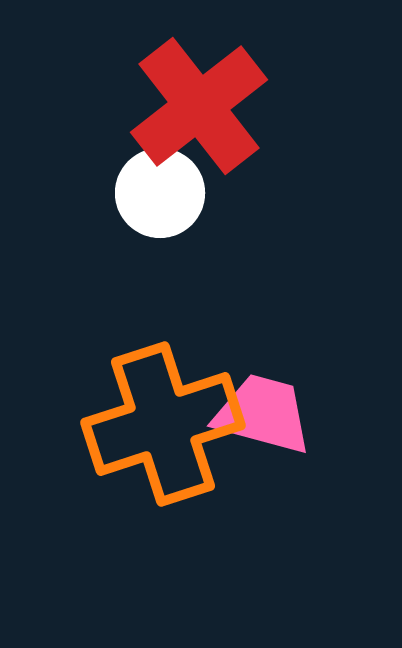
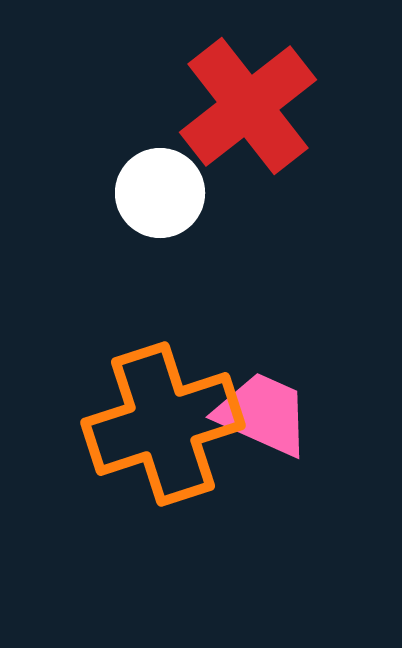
red cross: moved 49 px right
pink trapezoid: rotated 9 degrees clockwise
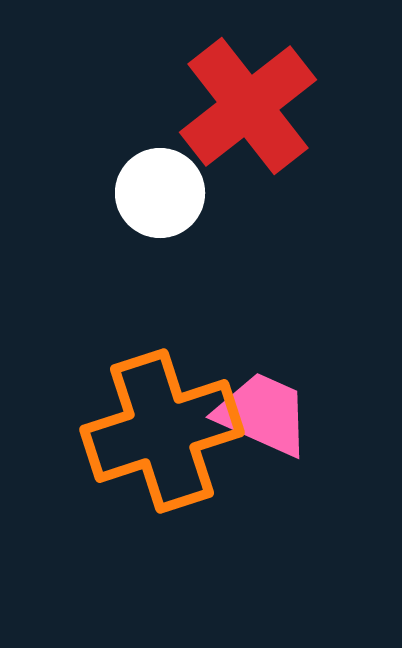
orange cross: moved 1 px left, 7 px down
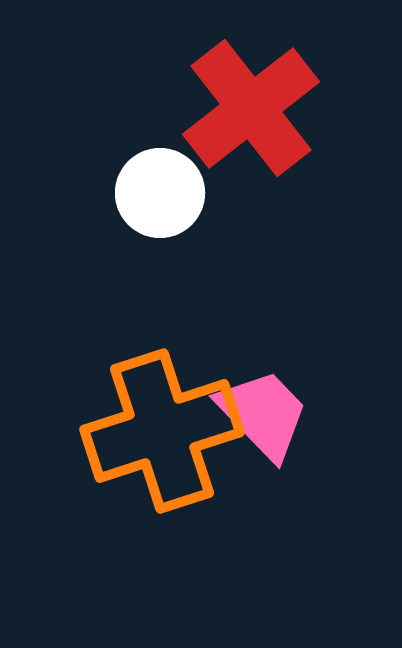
red cross: moved 3 px right, 2 px down
pink trapezoid: rotated 22 degrees clockwise
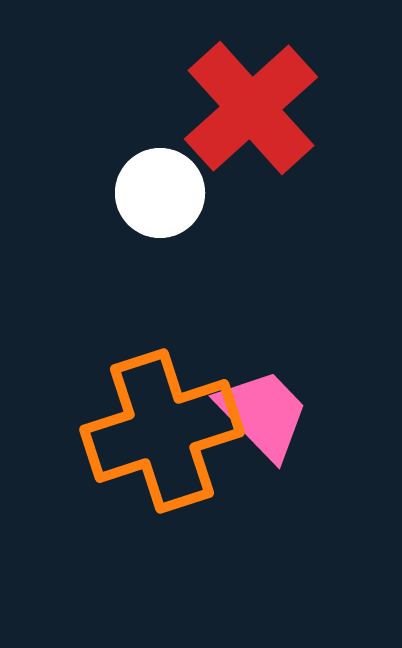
red cross: rotated 4 degrees counterclockwise
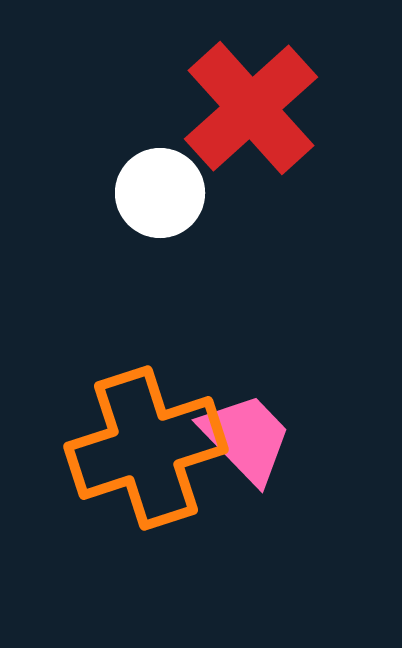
pink trapezoid: moved 17 px left, 24 px down
orange cross: moved 16 px left, 17 px down
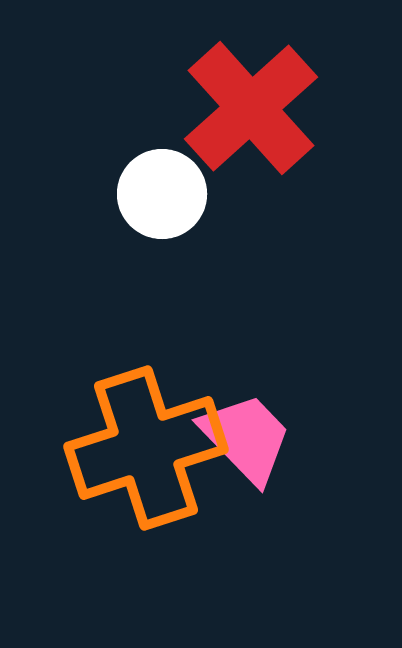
white circle: moved 2 px right, 1 px down
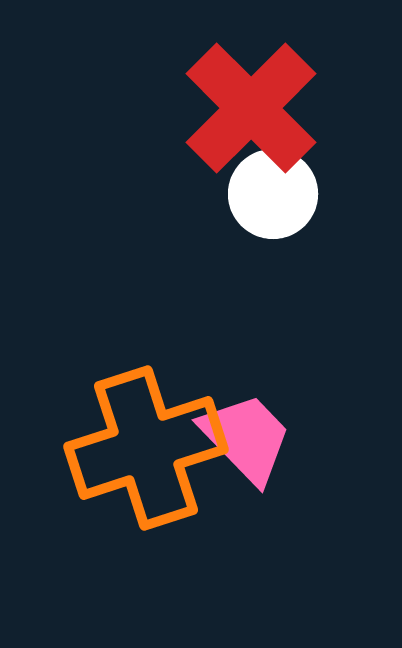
red cross: rotated 3 degrees counterclockwise
white circle: moved 111 px right
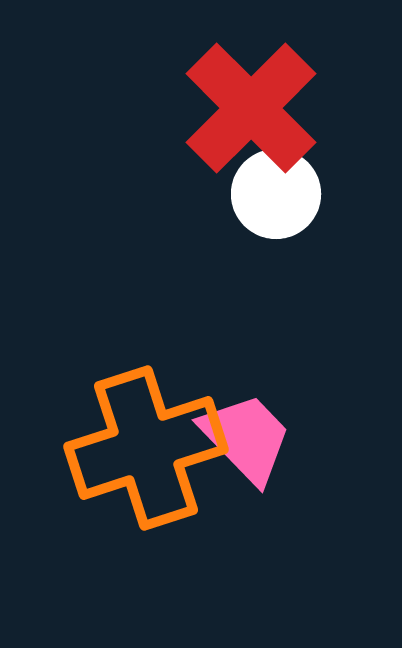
white circle: moved 3 px right
